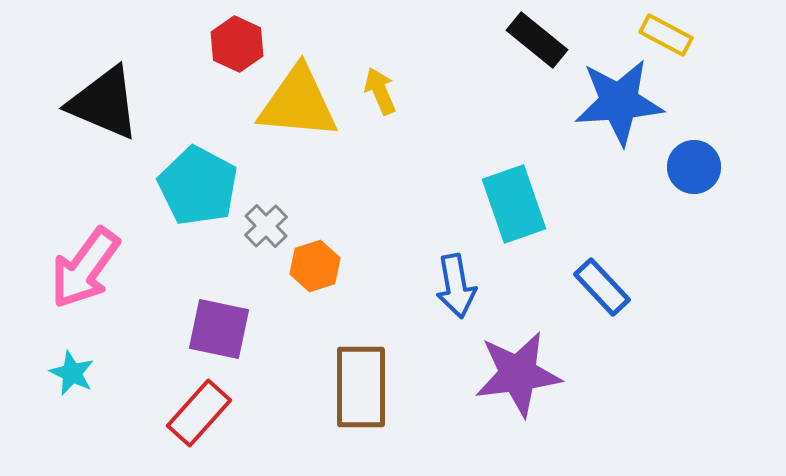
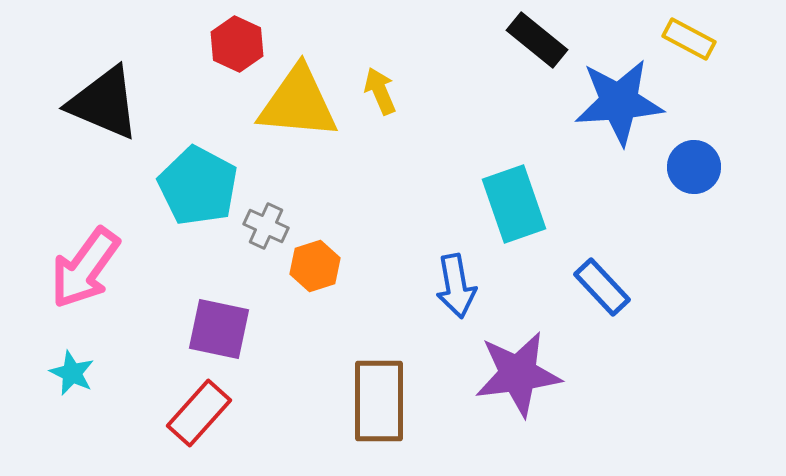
yellow rectangle: moved 23 px right, 4 px down
gray cross: rotated 21 degrees counterclockwise
brown rectangle: moved 18 px right, 14 px down
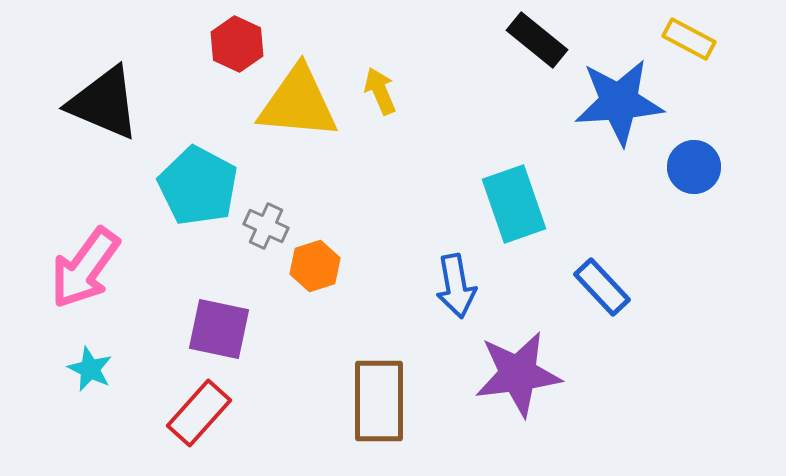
cyan star: moved 18 px right, 4 px up
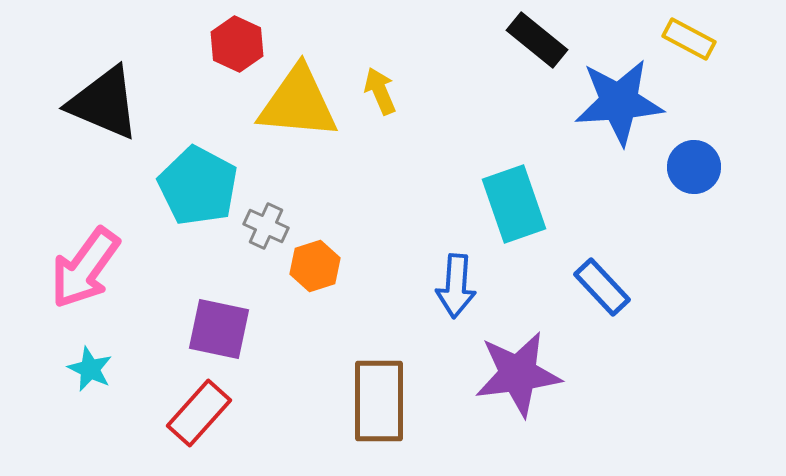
blue arrow: rotated 14 degrees clockwise
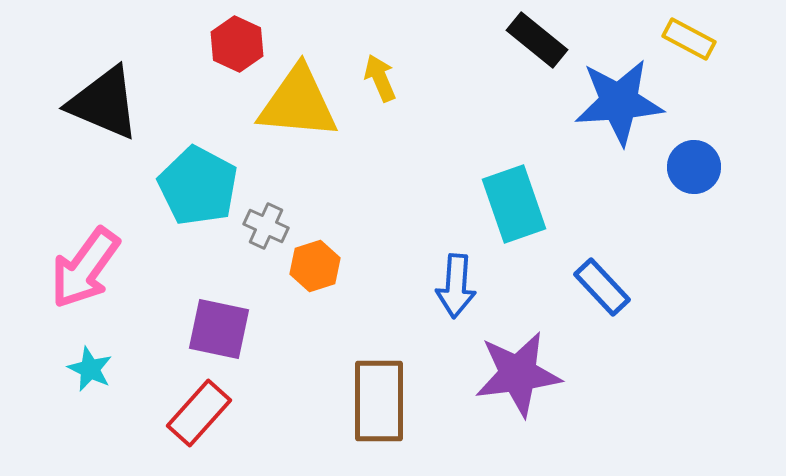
yellow arrow: moved 13 px up
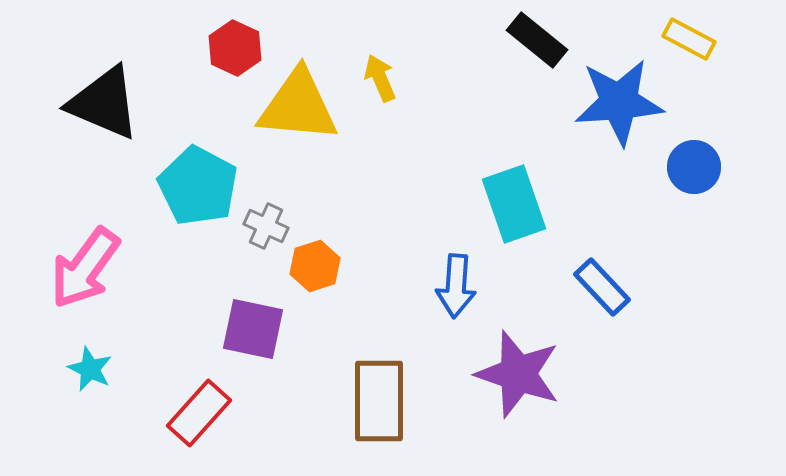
red hexagon: moved 2 px left, 4 px down
yellow triangle: moved 3 px down
purple square: moved 34 px right
purple star: rotated 26 degrees clockwise
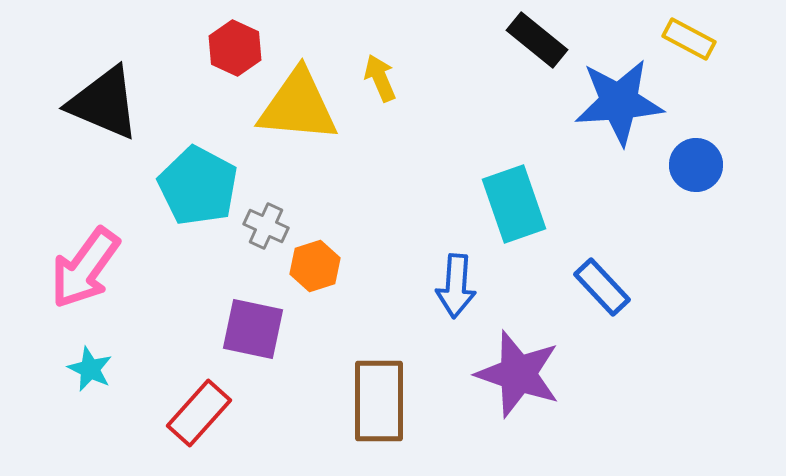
blue circle: moved 2 px right, 2 px up
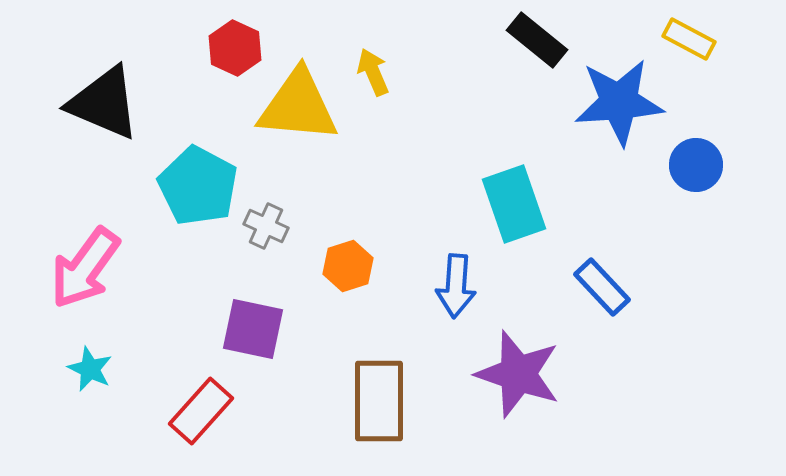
yellow arrow: moved 7 px left, 6 px up
orange hexagon: moved 33 px right
red rectangle: moved 2 px right, 2 px up
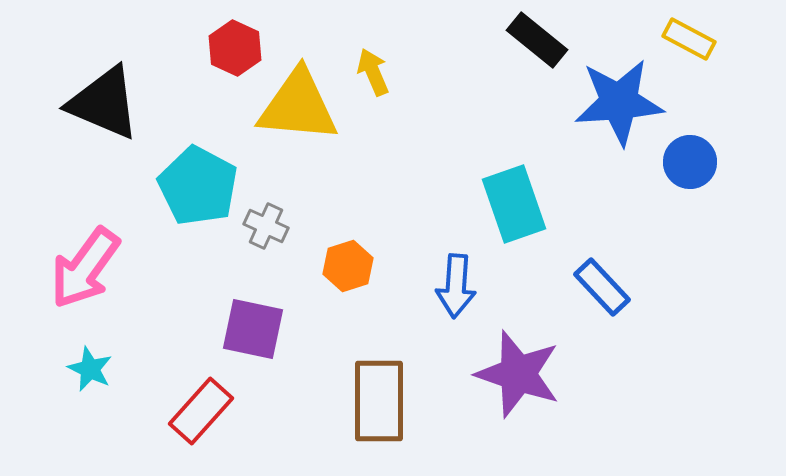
blue circle: moved 6 px left, 3 px up
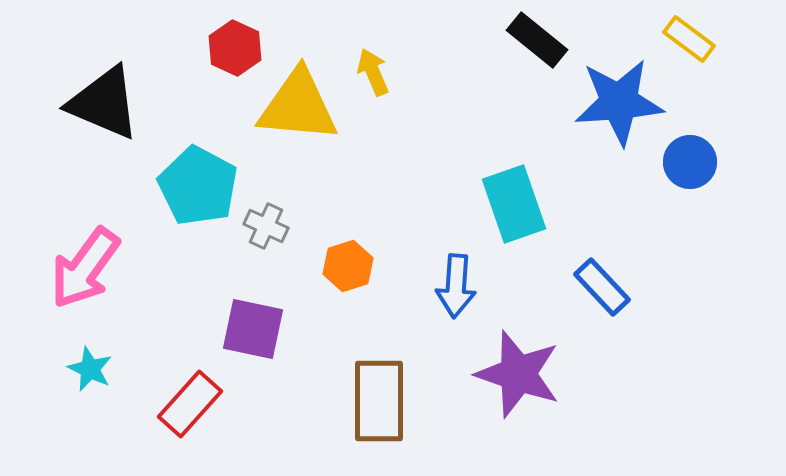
yellow rectangle: rotated 9 degrees clockwise
red rectangle: moved 11 px left, 7 px up
